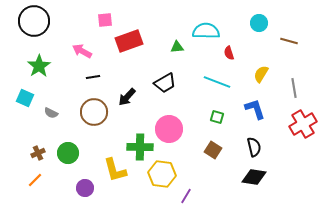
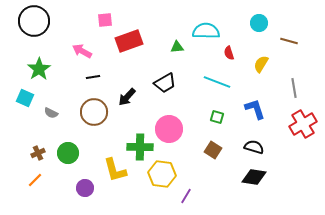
green star: moved 3 px down
yellow semicircle: moved 10 px up
black semicircle: rotated 60 degrees counterclockwise
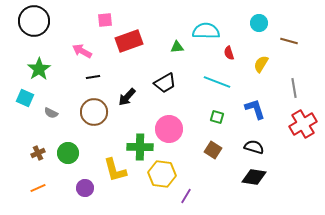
orange line: moved 3 px right, 8 px down; rotated 21 degrees clockwise
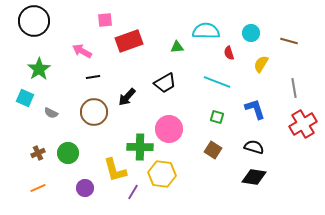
cyan circle: moved 8 px left, 10 px down
purple line: moved 53 px left, 4 px up
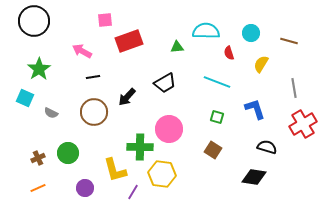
black semicircle: moved 13 px right
brown cross: moved 5 px down
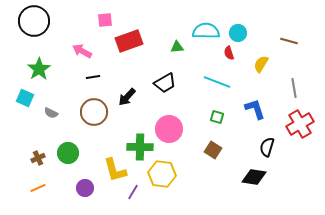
cyan circle: moved 13 px left
red cross: moved 3 px left
black semicircle: rotated 90 degrees counterclockwise
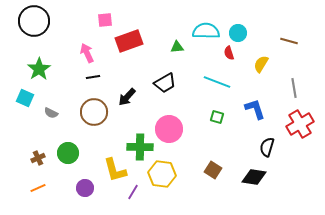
pink arrow: moved 5 px right, 2 px down; rotated 36 degrees clockwise
brown square: moved 20 px down
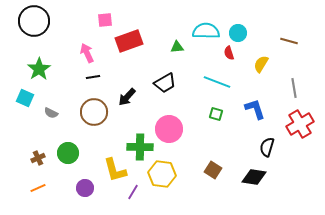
green square: moved 1 px left, 3 px up
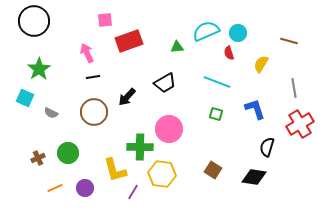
cyan semicircle: rotated 24 degrees counterclockwise
orange line: moved 17 px right
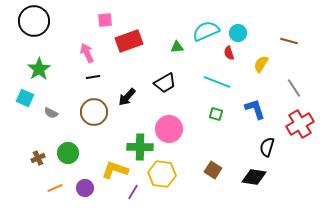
gray line: rotated 24 degrees counterclockwise
yellow L-shape: rotated 124 degrees clockwise
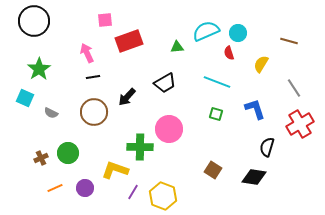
brown cross: moved 3 px right
yellow hexagon: moved 1 px right, 22 px down; rotated 12 degrees clockwise
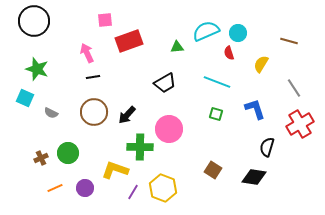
green star: moved 2 px left; rotated 20 degrees counterclockwise
black arrow: moved 18 px down
yellow hexagon: moved 8 px up
